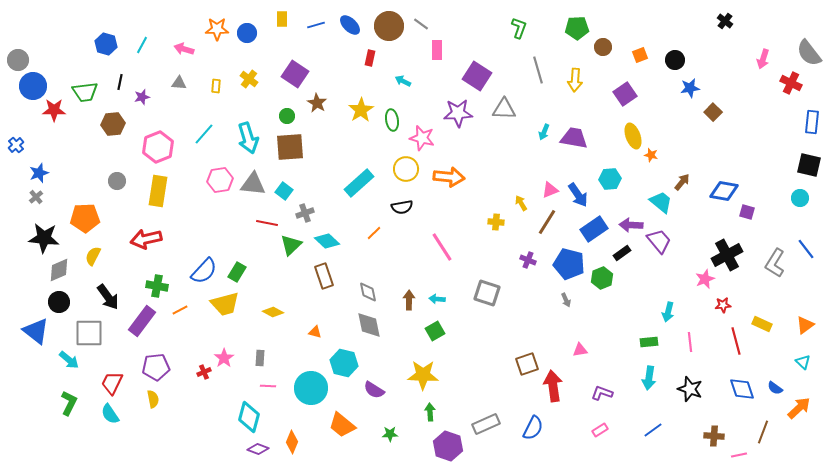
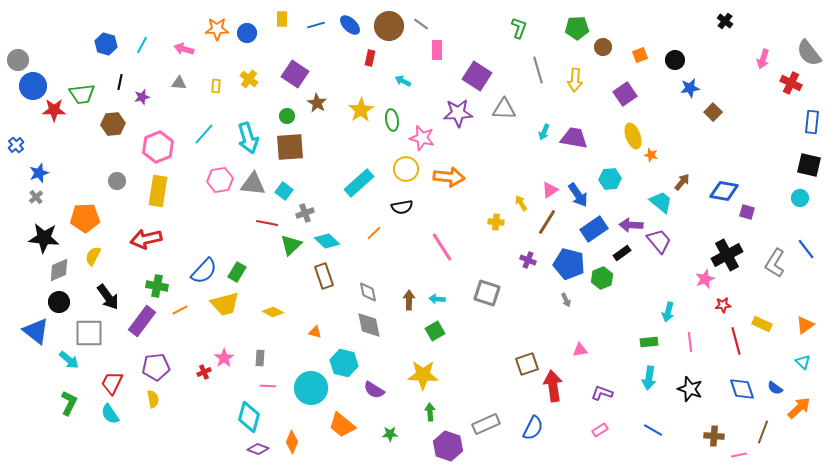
green trapezoid at (85, 92): moved 3 px left, 2 px down
pink triangle at (550, 190): rotated 12 degrees counterclockwise
blue line at (653, 430): rotated 66 degrees clockwise
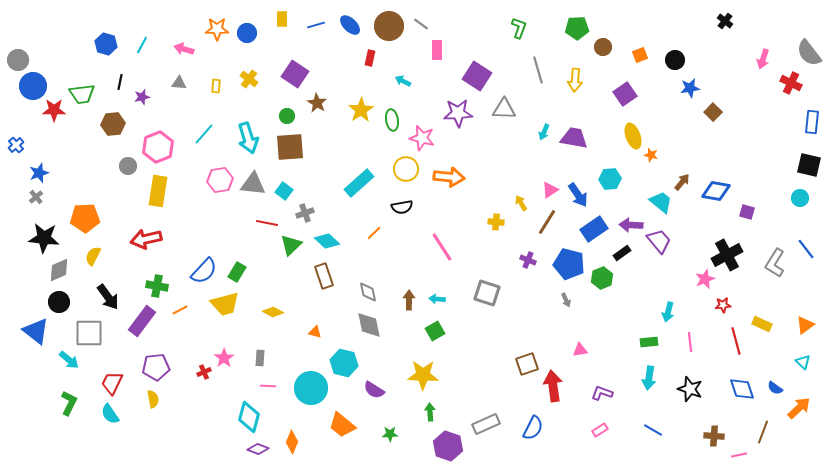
gray circle at (117, 181): moved 11 px right, 15 px up
blue diamond at (724, 191): moved 8 px left
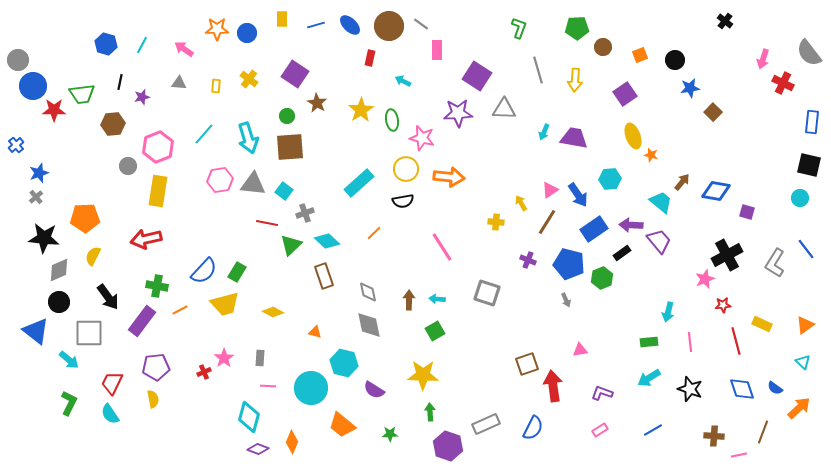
pink arrow at (184, 49): rotated 18 degrees clockwise
red cross at (791, 83): moved 8 px left
black semicircle at (402, 207): moved 1 px right, 6 px up
cyan arrow at (649, 378): rotated 50 degrees clockwise
blue line at (653, 430): rotated 60 degrees counterclockwise
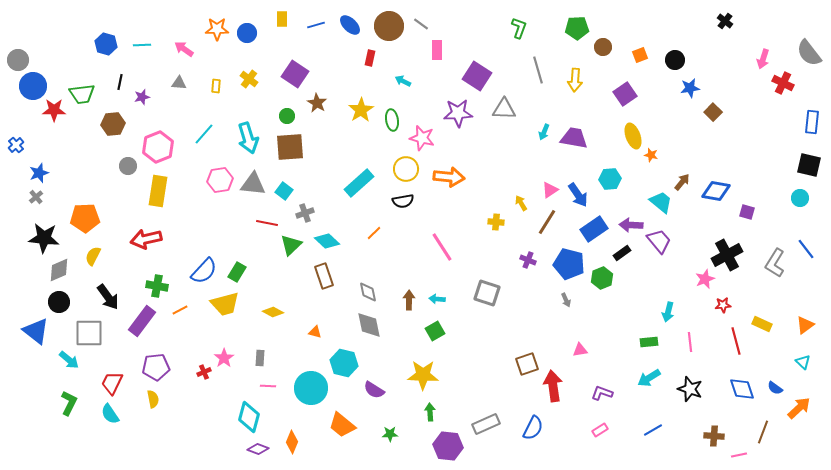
cyan line at (142, 45): rotated 60 degrees clockwise
purple hexagon at (448, 446): rotated 12 degrees counterclockwise
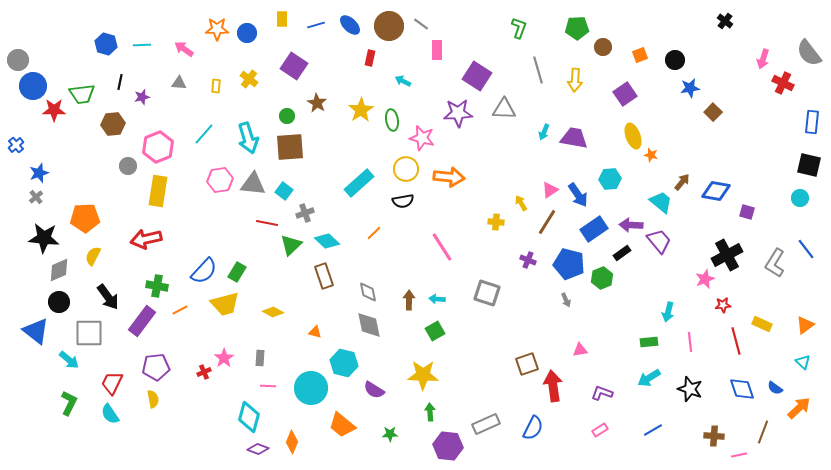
purple square at (295, 74): moved 1 px left, 8 px up
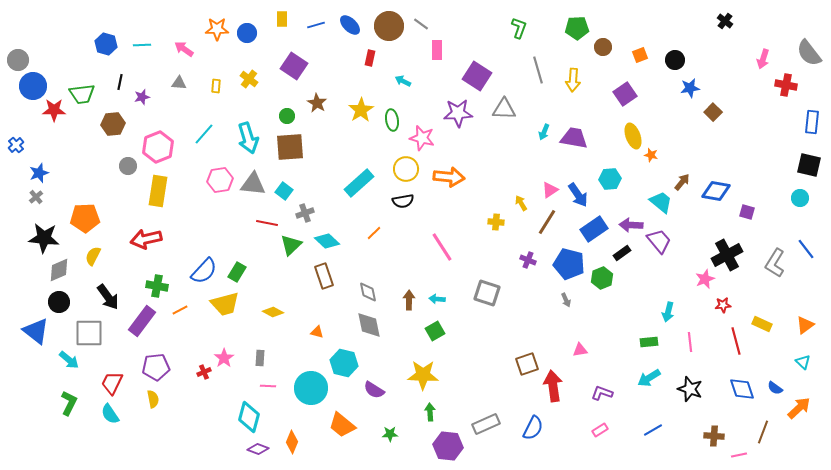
yellow arrow at (575, 80): moved 2 px left
red cross at (783, 83): moved 3 px right, 2 px down; rotated 15 degrees counterclockwise
orange triangle at (315, 332): moved 2 px right
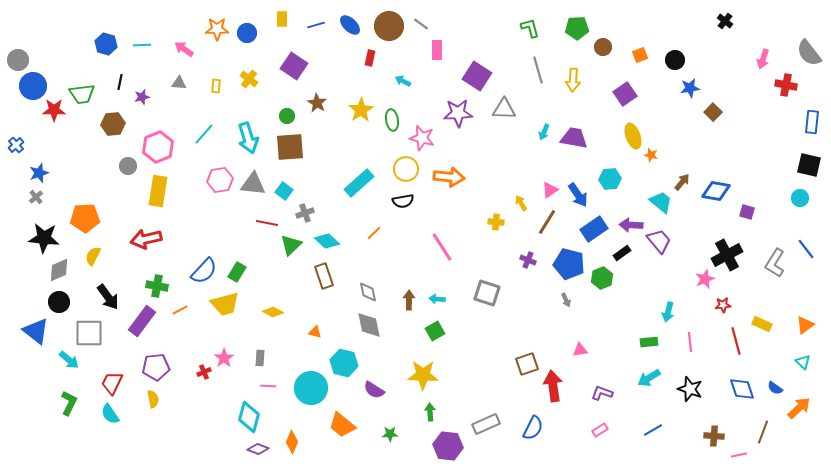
green L-shape at (519, 28): moved 11 px right; rotated 35 degrees counterclockwise
orange triangle at (317, 332): moved 2 px left
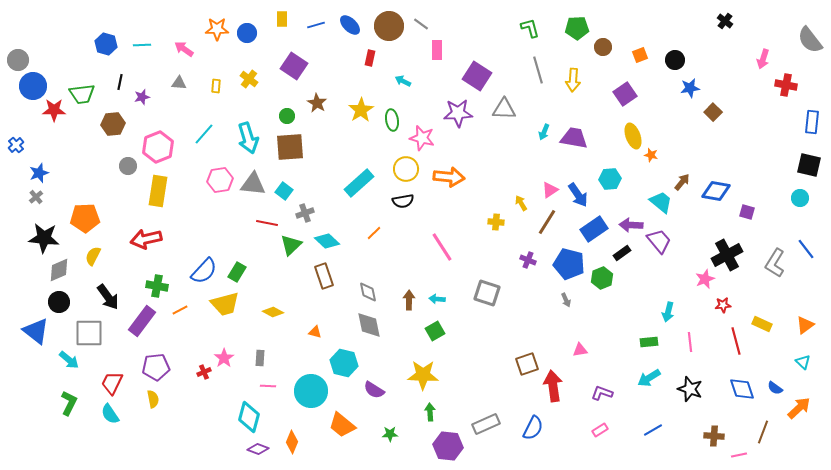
gray semicircle at (809, 53): moved 1 px right, 13 px up
cyan circle at (311, 388): moved 3 px down
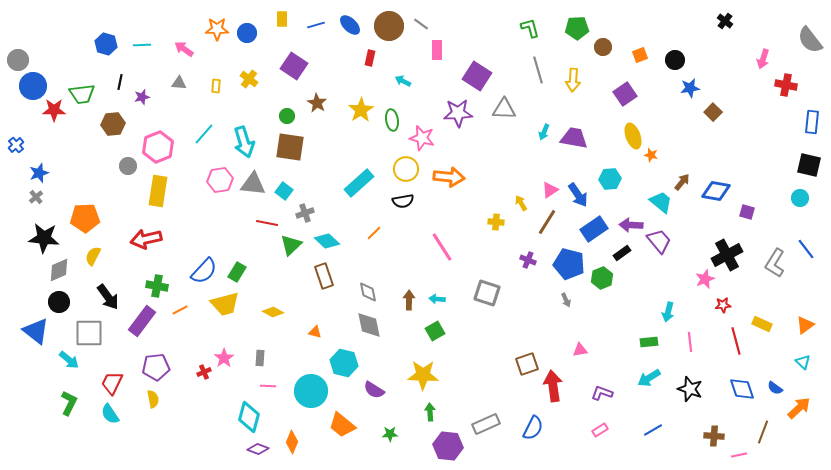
cyan arrow at (248, 138): moved 4 px left, 4 px down
brown square at (290, 147): rotated 12 degrees clockwise
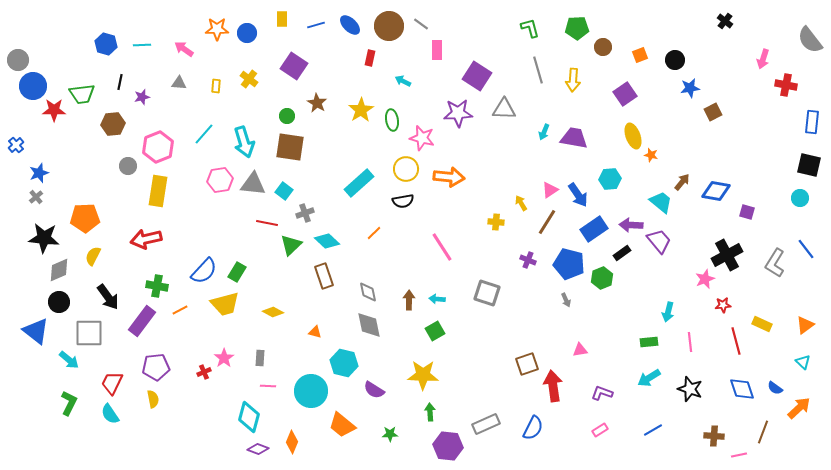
brown square at (713, 112): rotated 18 degrees clockwise
